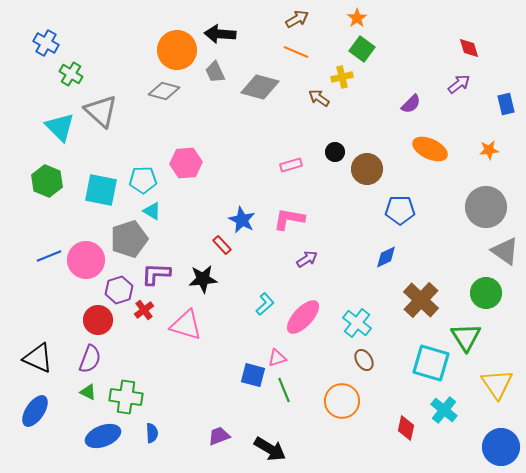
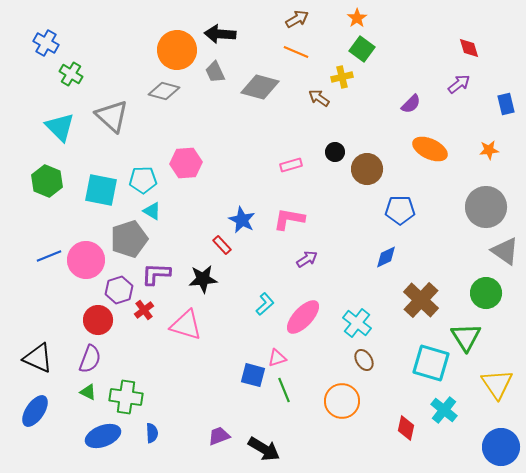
gray triangle at (101, 111): moved 11 px right, 5 px down
black arrow at (270, 449): moved 6 px left
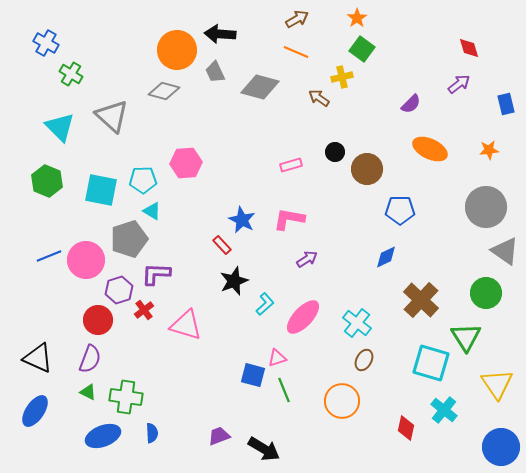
black star at (203, 279): moved 31 px right, 2 px down; rotated 16 degrees counterclockwise
brown ellipse at (364, 360): rotated 60 degrees clockwise
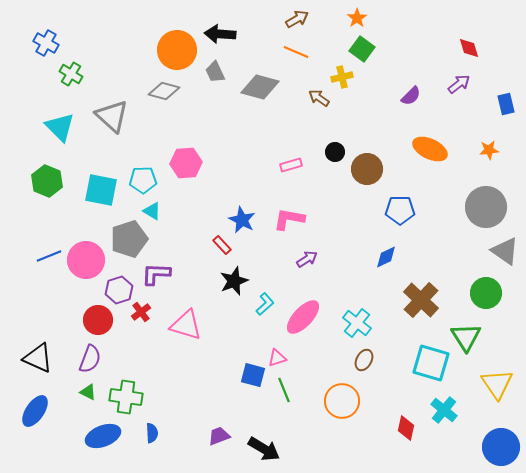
purple semicircle at (411, 104): moved 8 px up
red cross at (144, 310): moved 3 px left, 2 px down
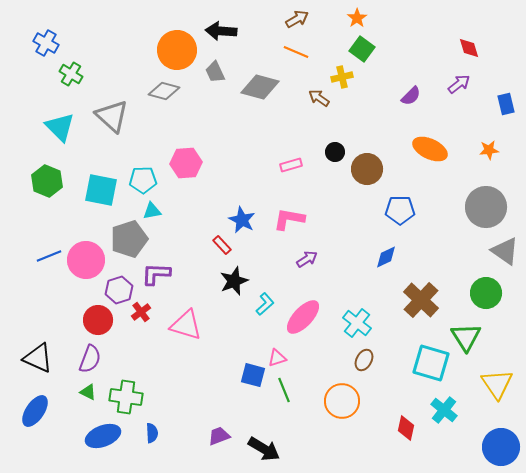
black arrow at (220, 34): moved 1 px right, 3 px up
cyan triangle at (152, 211): rotated 42 degrees counterclockwise
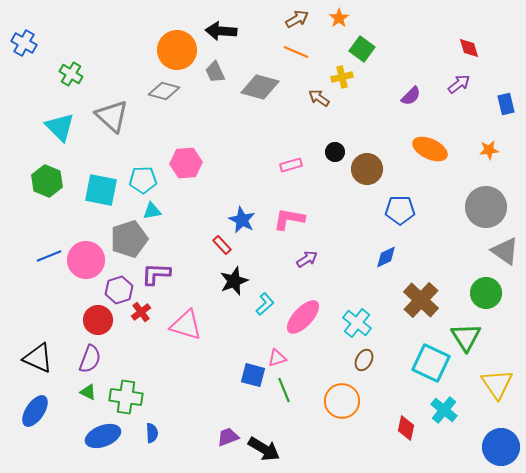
orange star at (357, 18): moved 18 px left
blue cross at (46, 43): moved 22 px left
cyan square at (431, 363): rotated 9 degrees clockwise
purple trapezoid at (219, 436): moved 9 px right, 1 px down
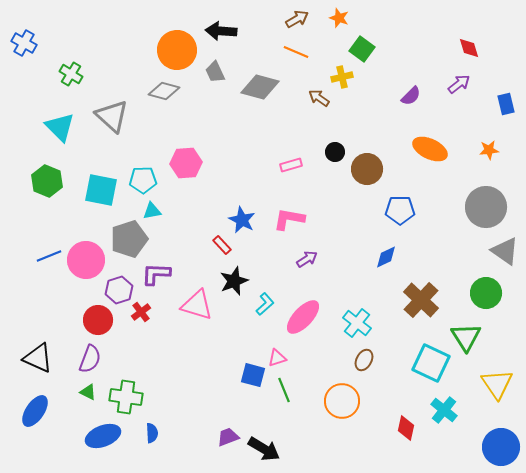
orange star at (339, 18): rotated 18 degrees counterclockwise
pink triangle at (186, 325): moved 11 px right, 20 px up
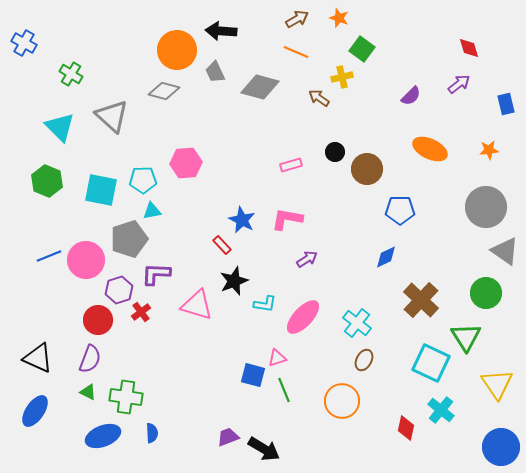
pink L-shape at (289, 219): moved 2 px left
cyan L-shape at (265, 304): rotated 50 degrees clockwise
cyan cross at (444, 410): moved 3 px left
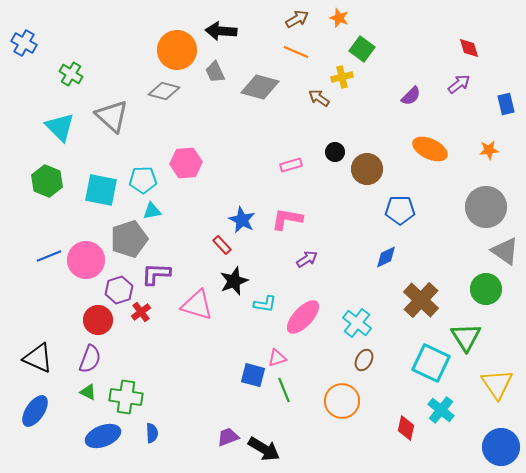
green circle at (486, 293): moved 4 px up
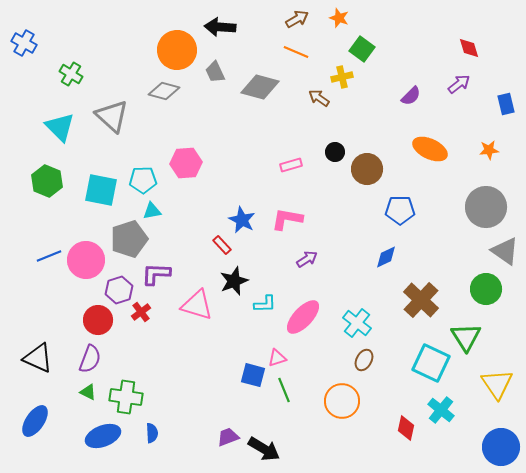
black arrow at (221, 31): moved 1 px left, 4 px up
cyan L-shape at (265, 304): rotated 10 degrees counterclockwise
blue ellipse at (35, 411): moved 10 px down
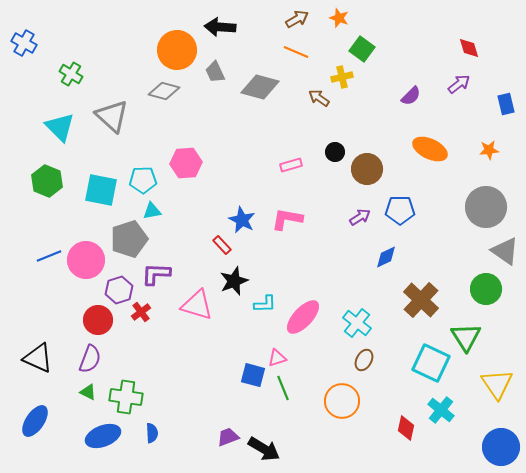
purple arrow at (307, 259): moved 53 px right, 42 px up
green line at (284, 390): moved 1 px left, 2 px up
